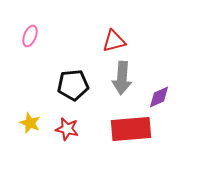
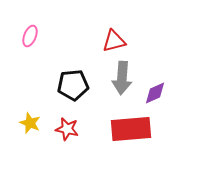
purple diamond: moved 4 px left, 4 px up
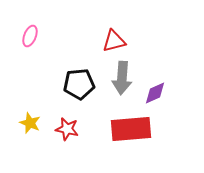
black pentagon: moved 6 px right, 1 px up
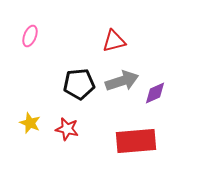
gray arrow: moved 3 px down; rotated 112 degrees counterclockwise
red rectangle: moved 5 px right, 12 px down
